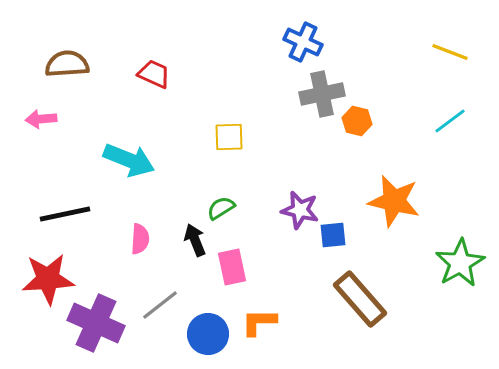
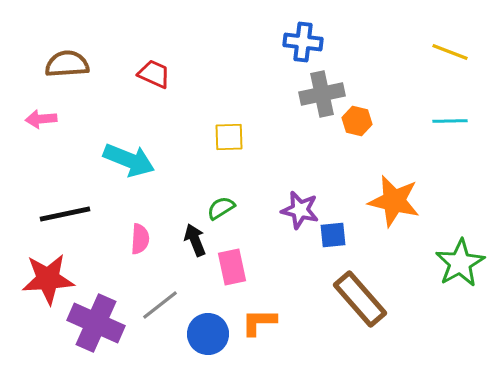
blue cross: rotated 18 degrees counterclockwise
cyan line: rotated 36 degrees clockwise
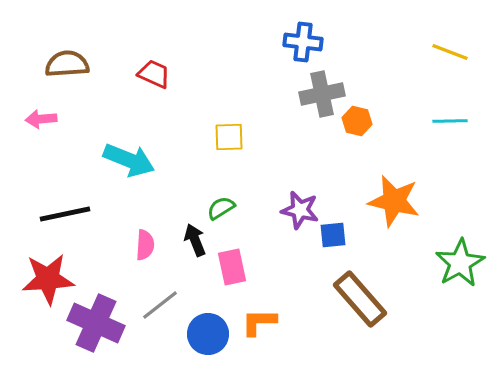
pink semicircle: moved 5 px right, 6 px down
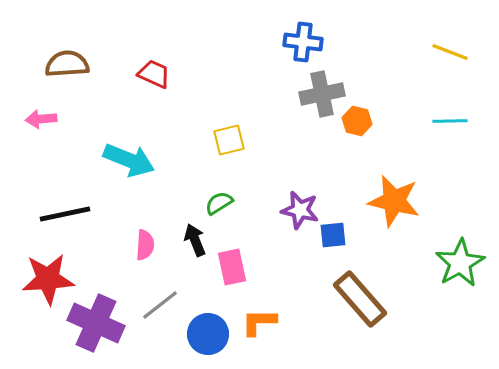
yellow square: moved 3 px down; rotated 12 degrees counterclockwise
green semicircle: moved 2 px left, 5 px up
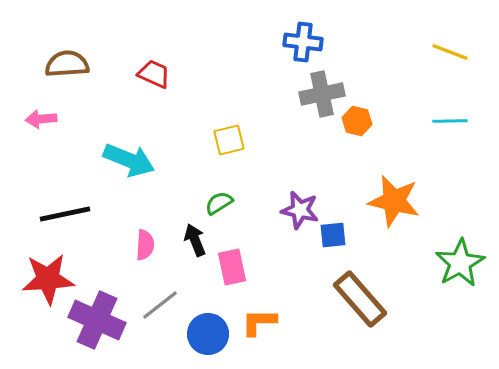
purple cross: moved 1 px right, 3 px up
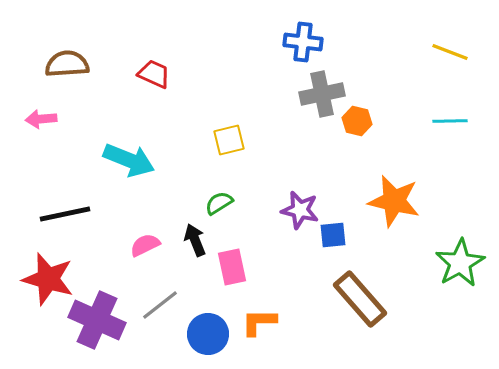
pink semicircle: rotated 120 degrees counterclockwise
red star: rotated 20 degrees clockwise
